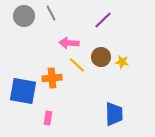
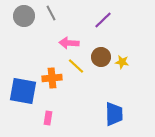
yellow line: moved 1 px left, 1 px down
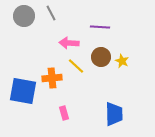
purple line: moved 3 px left, 7 px down; rotated 48 degrees clockwise
yellow star: moved 1 px up; rotated 16 degrees clockwise
pink rectangle: moved 16 px right, 5 px up; rotated 24 degrees counterclockwise
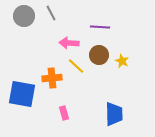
brown circle: moved 2 px left, 2 px up
blue square: moved 1 px left, 3 px down
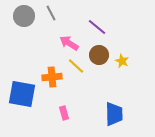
purple line: moved 3 px left; rotated 36 degrees clockwise
pink arrow: rotated 30 degrees clockwise
orange cross: moved 1 px up
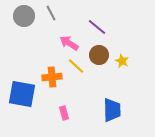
blue trapezoid: moved 2 px left, 4 px up
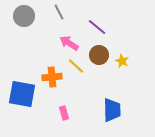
gray line: moved 8 px right, 1 px up
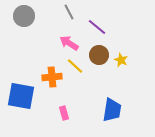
gray line: moved 10 px right
yellow star: moved 1 px left, 1 px up
yellow line: moved 1 px left
blue square: moved 1 px left, 2 px down
blue trapezoid: rotated 10 degrees clockwise
